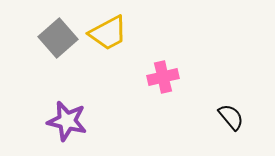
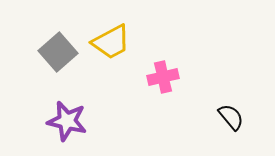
yellow trapezoid: moved 3 px right, 9 px down
gray square: moved 14 px down
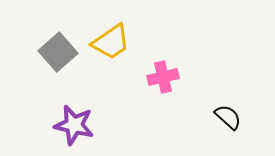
yellow trapezoid: rotated 6 degrees counterclockwise
black semicircle: moved 3 px left; rotated 8 degrees counterclockwise
purple star: moved 7 px right, 4 px down
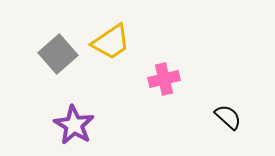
gray square: moved 2 px down
pink cross: moved 1 px right, 2 px down
purple star: rotated 18 degrees clockwise
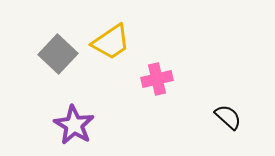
gray square: rotated 6 degrees counterclockwise
pink cross: moved 7 px left
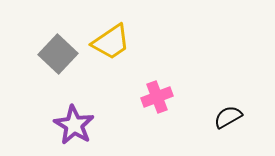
pink cross: moved 18 px down; rotated 8 degrees counterclockwise
black semicircle: rotated 72 degrees counterclockwise
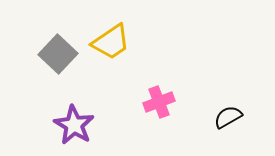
pink cross: moved 2 px right, 5 px down
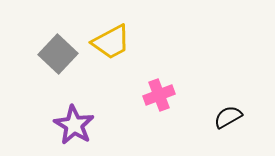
yellow trapezoid: rotated 6 degrees clockwise
pink cross: moved 7 px up
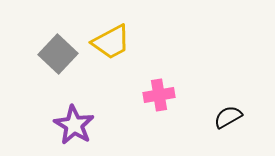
pink cross: rotated 12 degrees clockwise
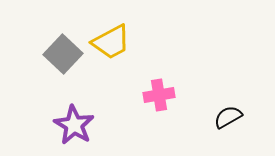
gray square: moved 5 px right
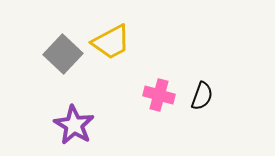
pink cross: rotated 24 degrees clockwise
black semicircle: moved 26 px left, 21 px up; rotated 140 degrees clockwise
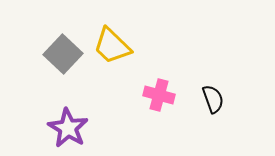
yellow trapezoid: moved 1 px right, 4 px down; rotated 72 degrees clockwise
black semicircle: moved 11 px right, 3 px down; rotated 40 degrees counterclockwise
purple star: moved 6 px left, 3 px down
